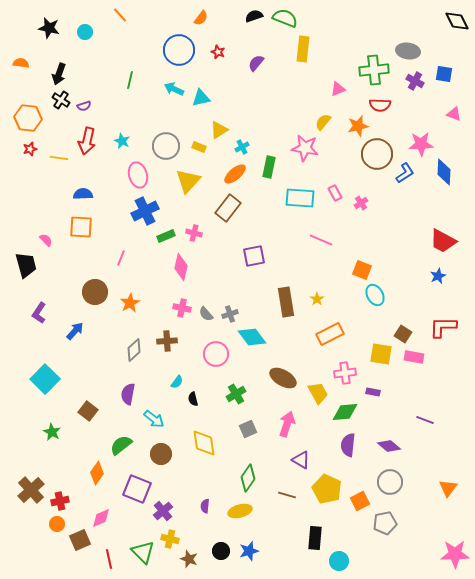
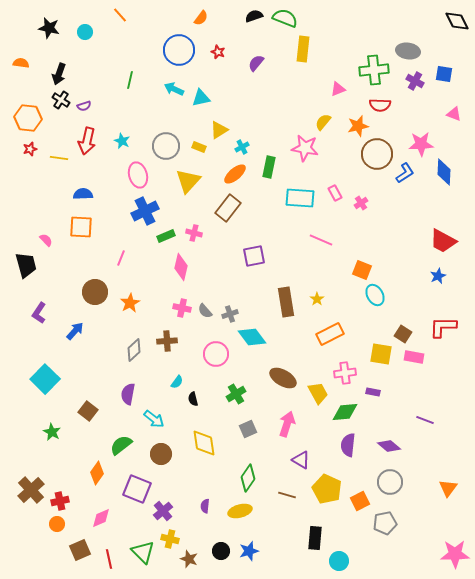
gray semicircle at (206, 314): moved 1 px left, 3 px up
brown square at (80, 540): moved 10 px down
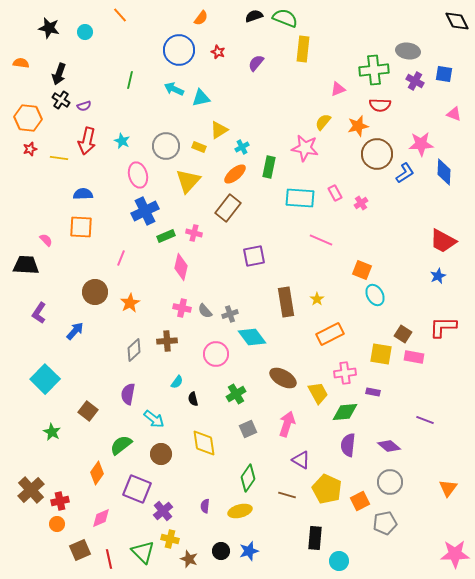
black trapezoid at (26, 265): rotated 72 degrees counterclockwise
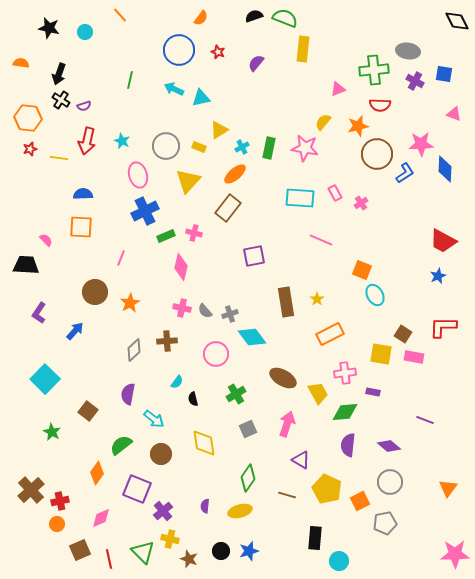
green rectangle at (269, 167): moved 19 px up
blue diamond at (444, 172): moved 1 px right, 3 px up
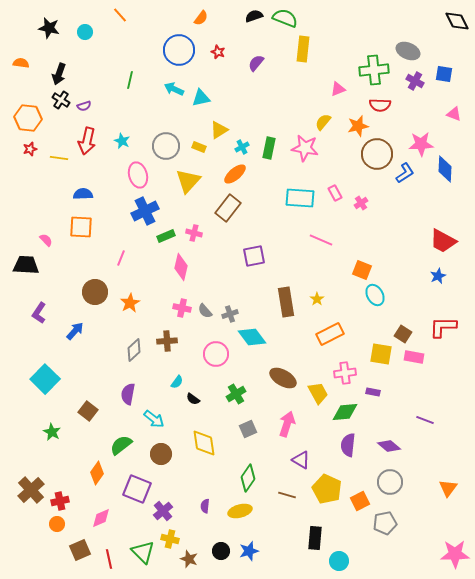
gray ellipse at (408, 51): rotated 15 degrees clockwise
black semicircle at (193, 399): rotated 40 degrees counterclockwise
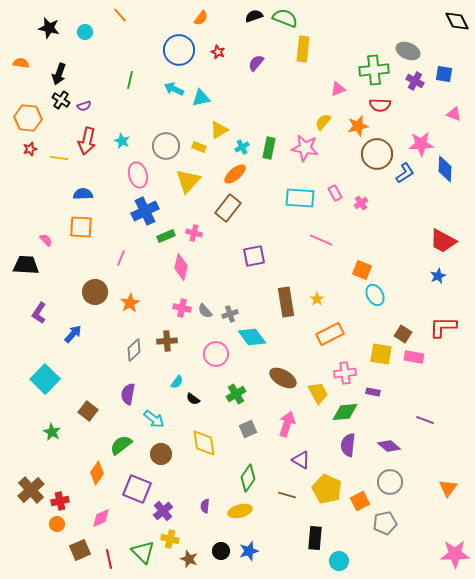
blue arrow at (75, 331): moved 2 px left, 3 px down
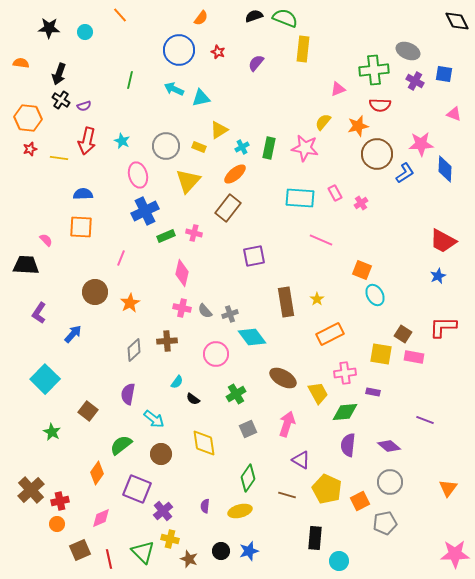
black star at (49, 28): rotated 10 degrees counterclockwise
pink diamond at (181, 267): moved 1 px right, 6 px down
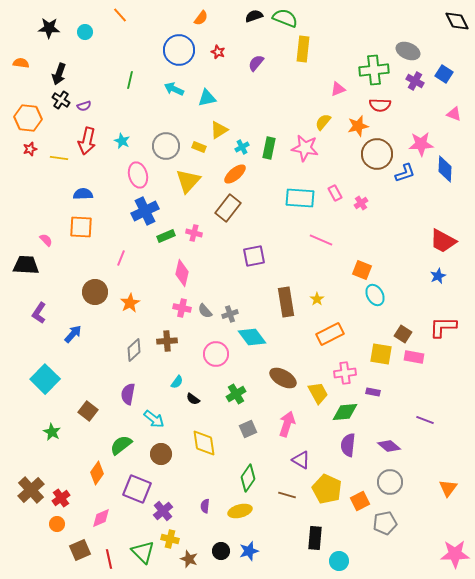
blue square at (444, 74): rotated 24 degrees clockwise
cyan triangle at (201, 98): moved 6 px right
blue L-shape at (405, 173): rotated 15 degrees clockwise
red cross at (60, 501): moved 1 px right, 3 px up; rotated 24 degrees counterclockwise
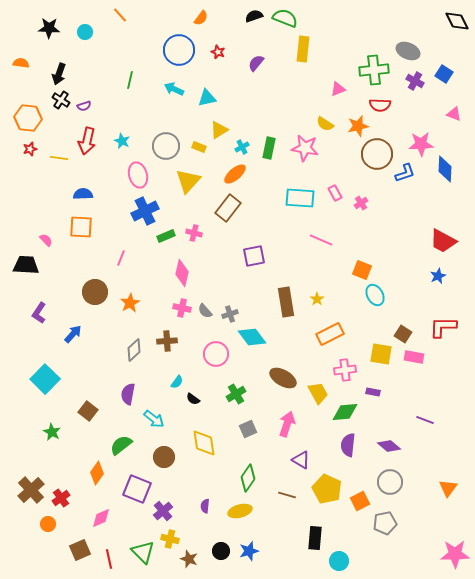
yellow semicircle at (323, 122): moved 2 px right, 2 px down; rotated 96 degrees counterclockwise
pink cross at (345, 373): moved 3 px up
brown circle at (161, 454): moved 3 px right, 3 px down
orange circle at (57, 524): moved 9 px left
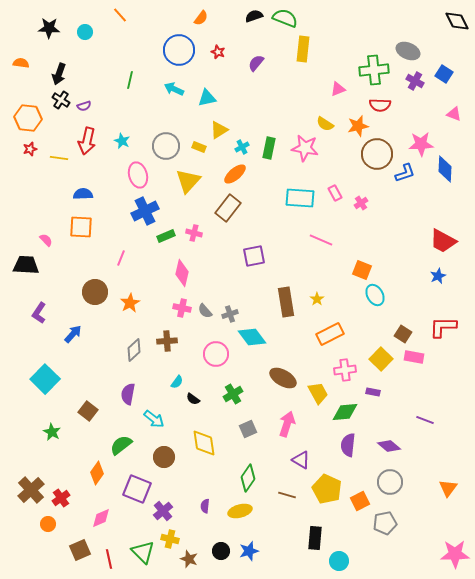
yellow square at (381, 354): moved 5 px down; rotated 35 degrees clockwise
green cross at (236, 394): moved 3 px left
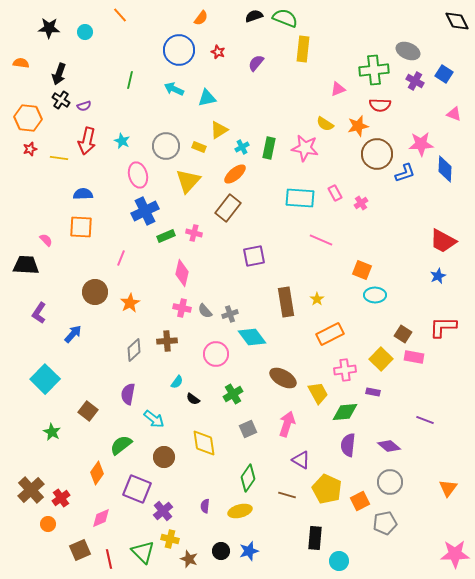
cyan ellipse at (375, 295): rotated 60 degrees counterclockwise
